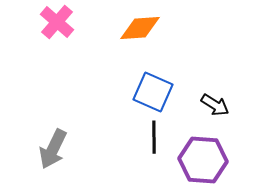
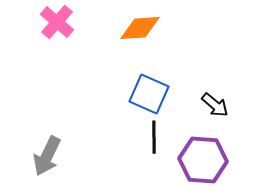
blue square: moved 4 px left, 2 px down
black arrow: rotated 8 degrees clockwise
gray arrow: moved 6 px left, 7 px down
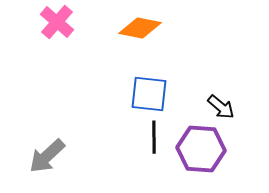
orange diamond: rotated 15 degrees clockwise
blue square: rotated 18 degrees counterclockwise
black arrow: moved 6 px right, 2 px down
gray arrow: rotated 21 degrees clockwise
purple hexagon: moved 2 px left, 11 px up
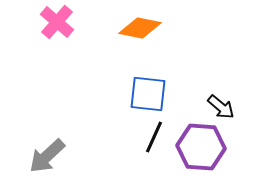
blue square: moved 1 px left
black line: rotated 24 degrees clockwise
purple hexagon: moved 2 px up
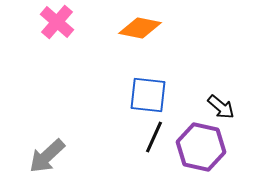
blue square: moved 1 px down
purple hexagon: rotated 9 degrees clockwise
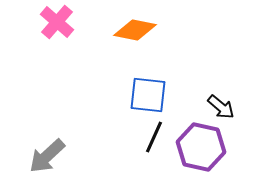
orange diamond: moved 5 px left, 2 px down
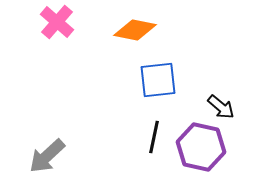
blue square: moved 10 px right, 15 px up; rotated 12 degrees counterclockwise
black line: rotated 12 degrees counterclockwise
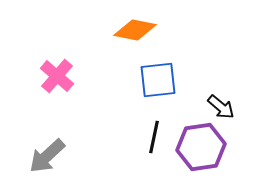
pink cross: moved 54 px down
purple hexagon: rotated 21 degrees counterclockwise
